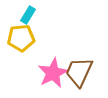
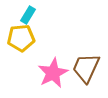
brown trapezoid: moved 7 px right, 4 px up
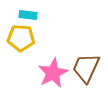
cyan rectangle: rotated 66 degrees clockwise
yellow pentagon: rotated 8 degrees clockwise
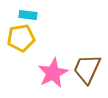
yellow pentagon: rotated 12 degrees counterclockwise
brown trapezoid: moved 1 px right, 1 px down
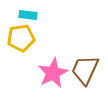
brown trapezoid: moved 2 px left, 1 px down
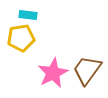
brown trapezoid: moved 2 px right; rotated 12 degrees clockwise
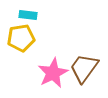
brown trapezoid: moved 3 px left, 2 px up
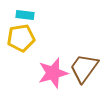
cyan rectangle: moved 3 px left
pink star: rotated 12 degrees clockwise
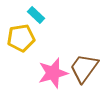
cyan rectangle: moved 11 px right; rotated 36 degrees clockwise
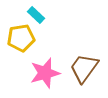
pink star: moved 8 px left
